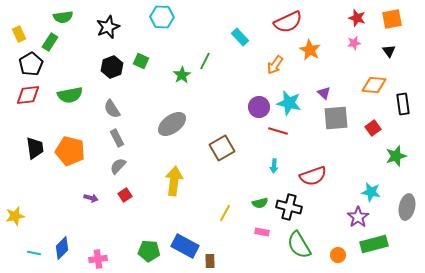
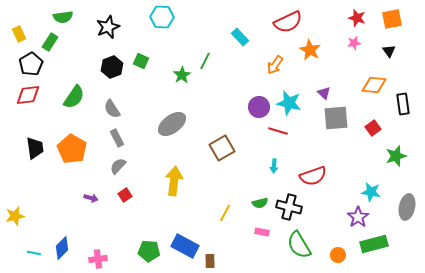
green semicircle at (70, 95): moved 4 px right, 2 px down; rotated 45 degrees counterclockwise
orange pentagon at (70, 151): moved 2 px right, 2 px up; rotated 16 degrees clockwise
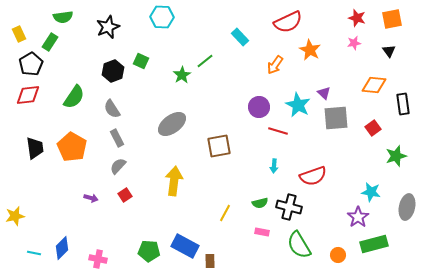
green line at (205, 61): rotated 24 degrees clockwise
black hexagon at (112, 67): moved 1 px right, 4 px down
cyan star at (289, 103): moved 9 px right, 2 px down; rotated 15 degrees clockwise
brown square at (222, 148): moved 3 px left, 2 px up; rotated 20 degrees clockwise
orange pentagon at (72, 149): moved 2 px up
pink cross at (98, 259): rotated 18 degrees clockwise
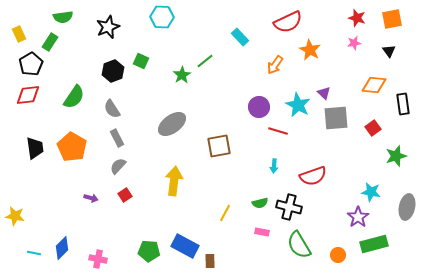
yellow star at (15, 216): rotated 24 degrees clockwise
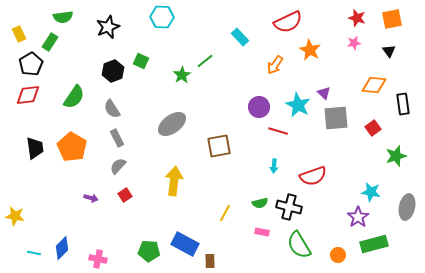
blue rectangle at (185, 246): moved 2 px up
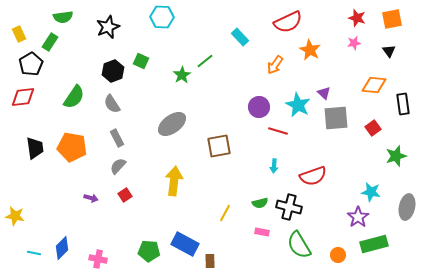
red diamond at (28, 95): moved 5 px left, 2 px down
gray semicircle at (112, 109): moved 5 px up
orange pentagon at (72, 147): rotated 20 degrees counterclockwise
